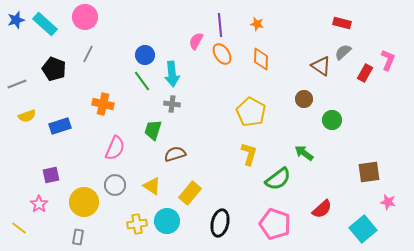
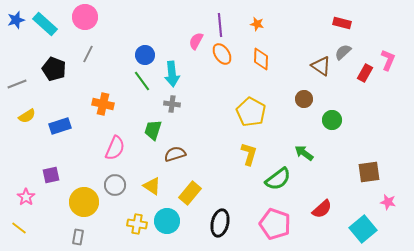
yellow semicircle at (27, 116): rotated 12 degrees counterclockwise
pink star at (39, 204): moved 13 px left, 7 px up
yellow cross at (137, 224): rotated 18 degrees clockwise
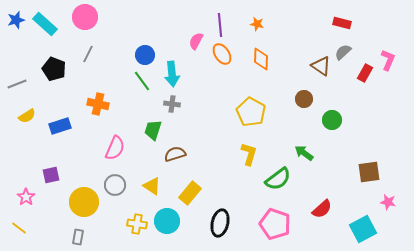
orange cross at (103, 104): moved 5 px left
cyan square at (363, 229): rotated 12 degrees clockwise
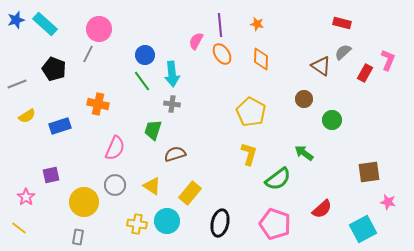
pink circle at (85, 17): moved 14 px right, 12 px down
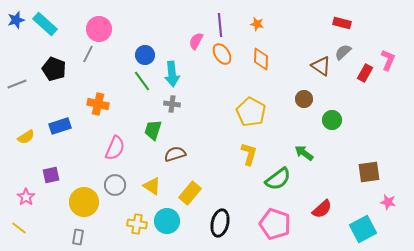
yellow semicircle at (27, 116): moved 1 px left, 21 px down
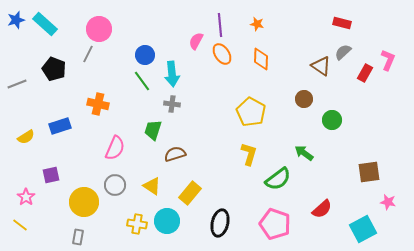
yellow line at (19, 228): moved 1 px right, 3 px up
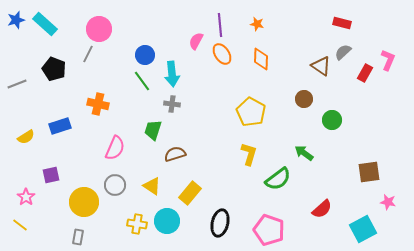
pink pentagon at (275, 224): moved 6 px left, 6 px down
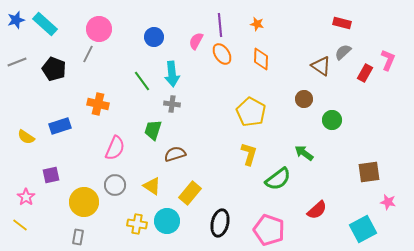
blue circle at (145, 55): moved 9 px right, 18 px up
gray line at (17, 84): moved 22 px up
yellow semicircle at (26, 137): rotated 66 degrees clockwise
red semicircle at (322, 209): moved 5 px left, 1 px down
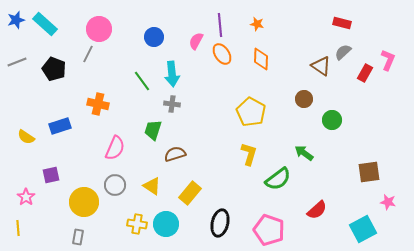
cyan circle at (167, 221): moved 1 px left, 3 px down
yellow line at (20, 225): moved 2 px left, 3 px down; rotated 49 degrees clockwise
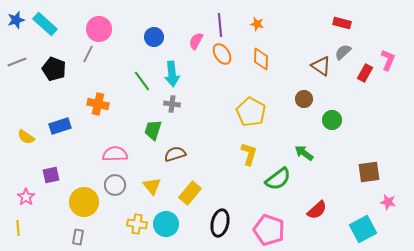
pink semicircle at (115, 148): moved 6 px down; rotated 115 degrees counterclockwise
yellow triangle at (152, 186): rotated 18 degrees clockwise
